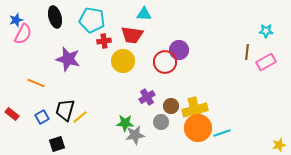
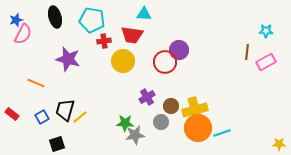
yellow star: moved 1 px up; rotated 16 degrees clockwise
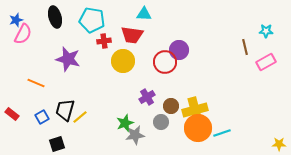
brown line: moved 2 px left, 5 px up; rotated 21 degrees counterclockwise
green star: rotated 24 degrees counterclockwise
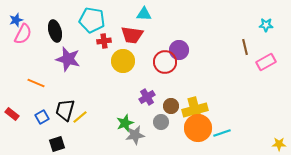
black ellipse: moved 14 px down
cyan star: moved 6 px up
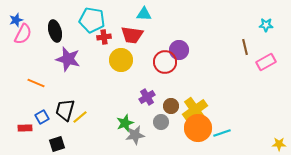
red cross: moved 4 px up
yellow circle: moved 2 px left, 1 px up
yellow cross: rotated 20 degrees counterclockwise
red rectangle: moved 13 px right, 14 px down; rotated 40 degrees counterclockwise
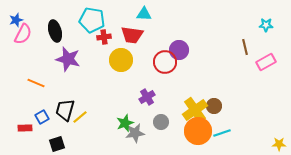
brown circle: moved 43 px right
orange circle: moved 3 px down
gray star: moved 2 px up
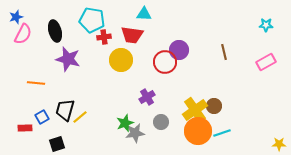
blue star: moved 3 px up
brown line: moved 21 px left, 5 px down
orange line: rotated 18 degrees counterclockwise
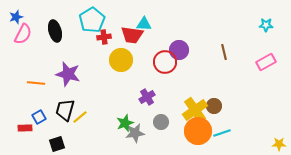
cyan triangle: moved 10 px down
cyan pentagon: rotated 30 degrees clockwise
purple star: moved 15 px down
blue square: moved 3 px left
